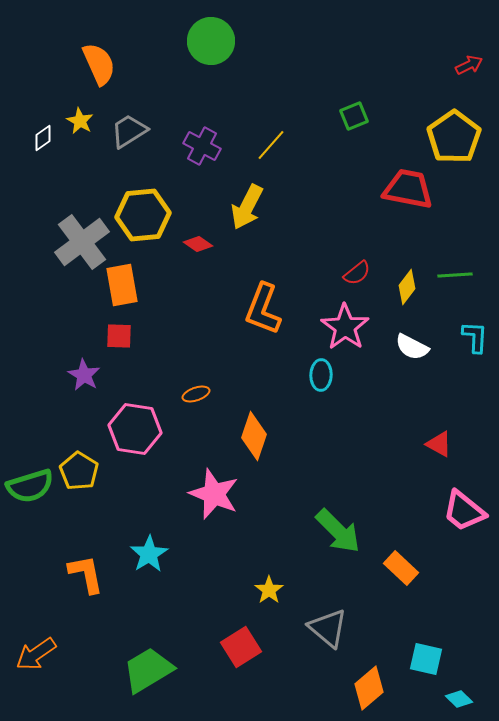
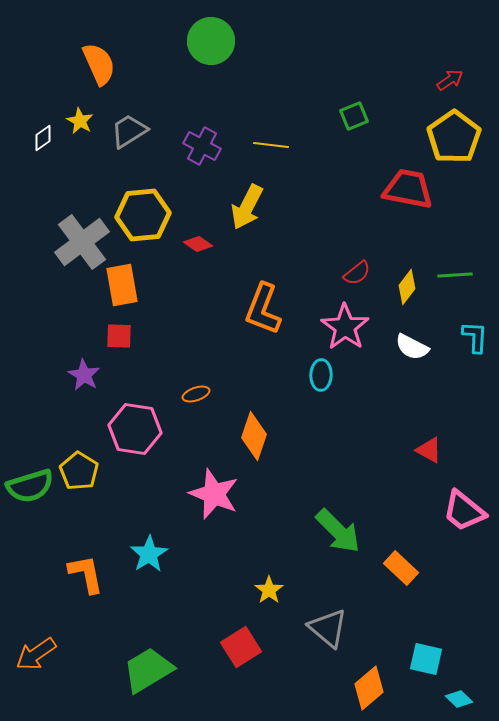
red arrow at (469, 65): moved 19 px left, 15 px down; rotated 8 degrees counterclockwise
yellow line at (271, 145): rotated 56 degrees clockwise
red triangle at (439, 444): moved 10 px left, 6 px down
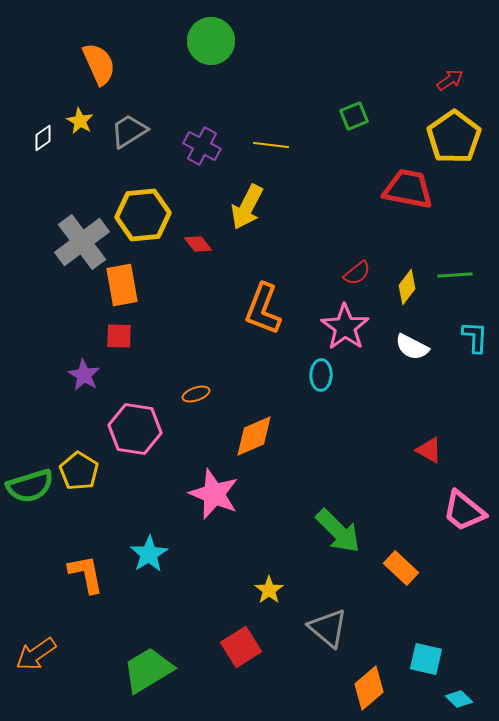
red diamond at (198, 244): rotated 16 degrees clockwise
orange diamond at (254, 436): rotated 48 degrees clockwise
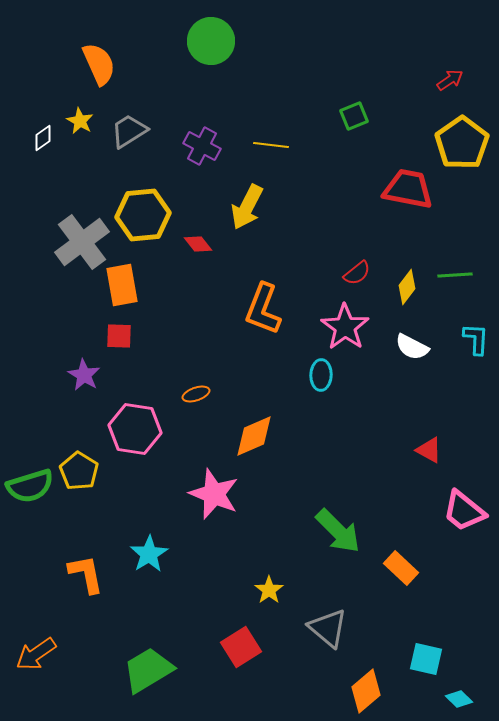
yellow pentagon at (454, 137): moved 8 px right, 6 px down
cyan L-shape at (475, 337): moved 1 px right, 2 px down
orange diamond at (369, 688): moved 3 px left, 3 px down
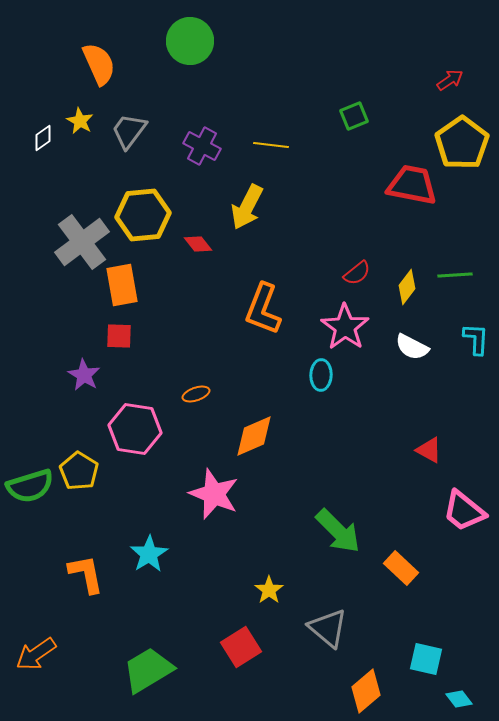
green circle at (211, 41): moved 21 px left
gray trapezoid at (129, 131): rotated 21 degrees counterclockwise
red trapezoid at (408, 189): moved 4 px right, 4 px up
cyan diamond at (459, 699): rotated 8 degrees clockwise
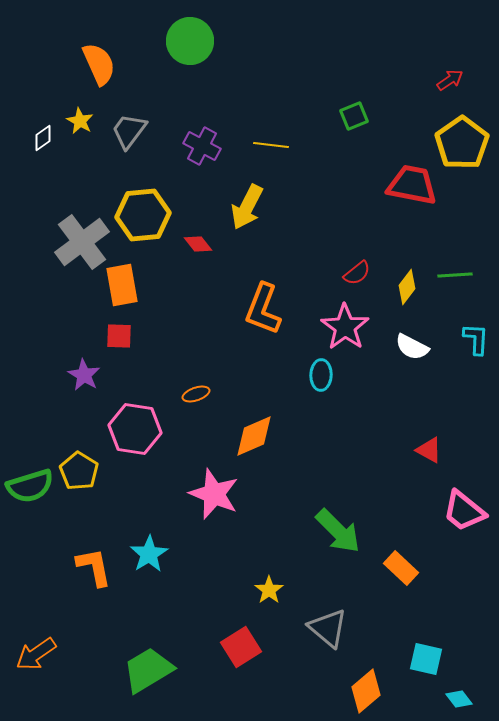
orange L-shape at (86, 574): moved 8 px right, 7 px up
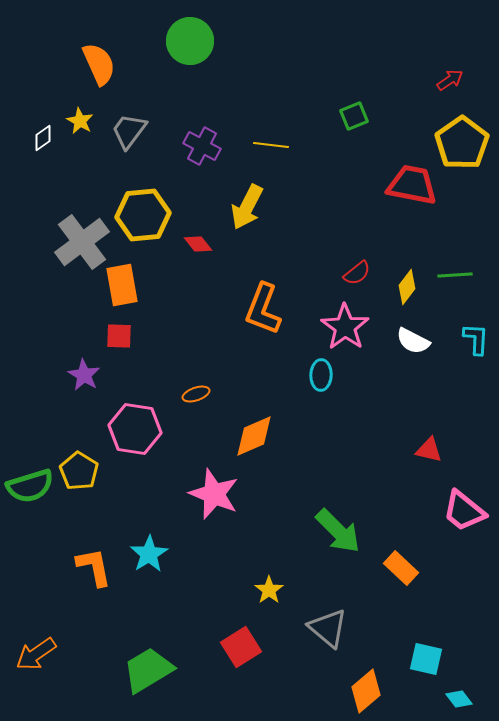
white semicircle at (412, 347): moved 1 px right, 6 px up
red triangle at (429, 450): rotated 16 degrees counterclockwise
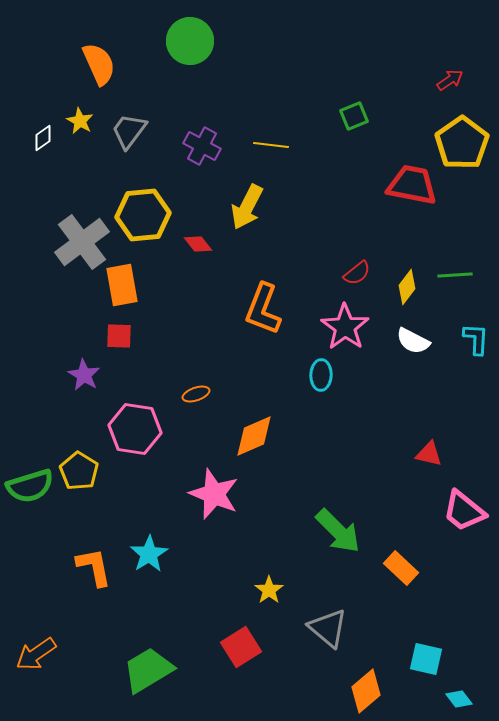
red triangle at (429, 450): moved 4 px down
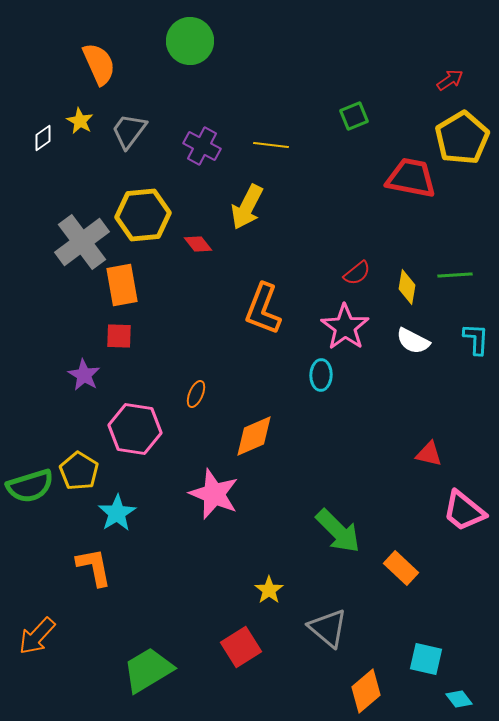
yellow pentagon at (462, 143): moved 5 px up; rotated 4 degrees clockwise
red trapezoid at (412, 185): moved 1 px left, 7 px up
yellow diamond at (407, 287): rotated 28 degrees counterclockwise
orange ellipse at (196, 394): rotated 48 degrees counterclockwise
cyan star at (149, 554): moved 32 px left, 41 px up
orange arrow at (36, 654): moved 1 px right, 18 px up; rotated 12 degrees counterclockwise
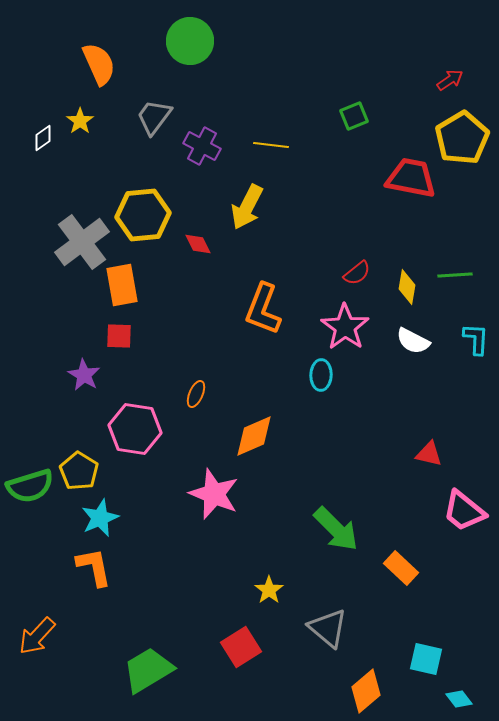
yellow star at (80, 121): rotated 8 degrees clockwise
gray trapezoid at (129, 131): moved 25 px right, 14 px up
red diamond at (198, 244): rotated 12 degrees clockwise
cyan star at (117, 513): moved 17 px left, 5 px down; rotated 9 degrees clockwise
green arrow at (338, 531): moved 2 px left, 2 px up
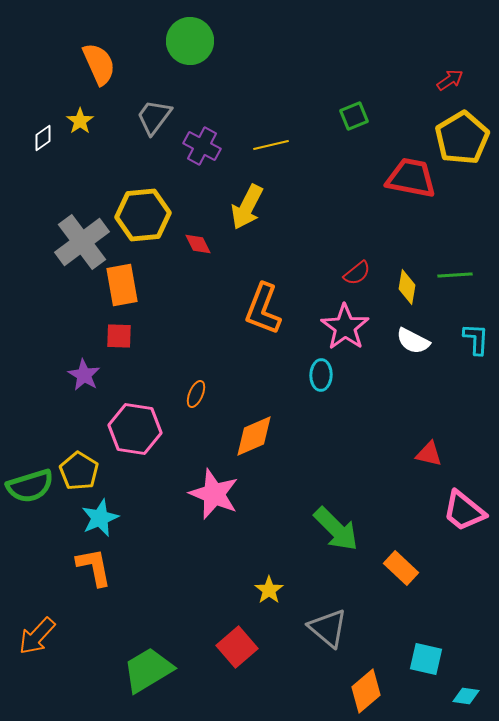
yellow line at (271, 145): rotated 20 degrees counterclockwise
red square at (241, 647): moved 4 px left; rotated 9 degrees counterclockwise
cyan diamond at (459, 699): moved 7 px right, 3 px up; rotated 44 degrees counterclockwise
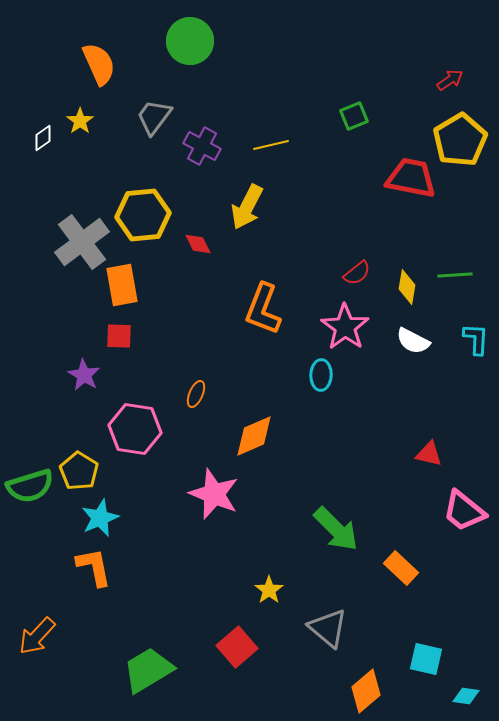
yellow pentagon at (462, 138): moved 2 px left, 2 px down
